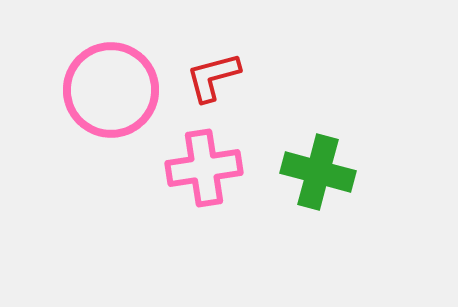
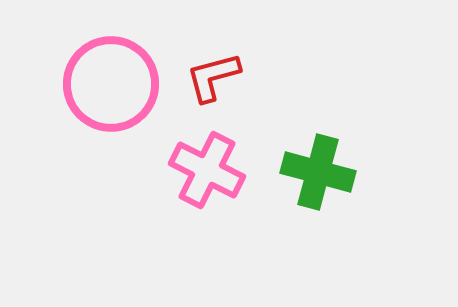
pink circle: moved 6 px up
pink cross: moved 3 px right, 2 px down; rotated 36 degrees clockwise
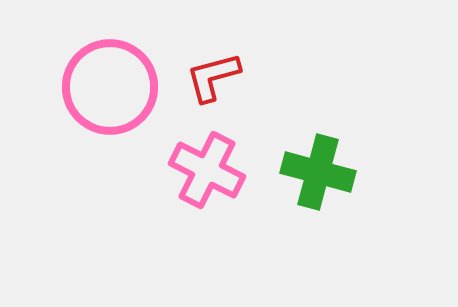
pink circle: moved 1 px left, 3 px down
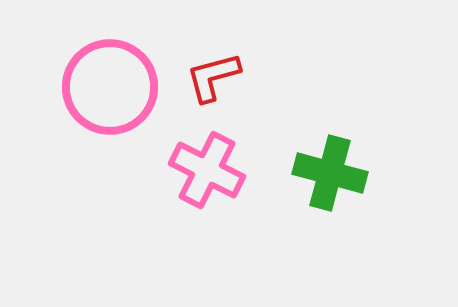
green cross: moved 12 px right, 1 px down
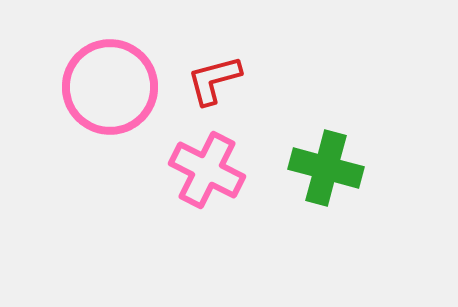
red L-shape: moved 1 px right, 3 px down
green cross: moved 4 px left, 5 px up
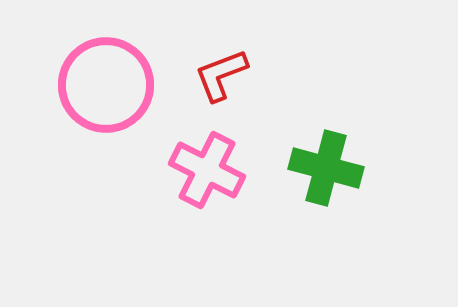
red L-shape: moved 7 px right, 5 px up; rotated 6 degrees counterclockwise
pink circle: moved 4 px left, 2 px up
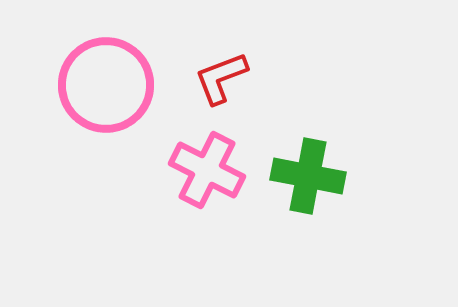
red L-shape: moved 3 px down
green cross: moved 18 px left, 8 px down; rotated 4 degrees counterclockwise
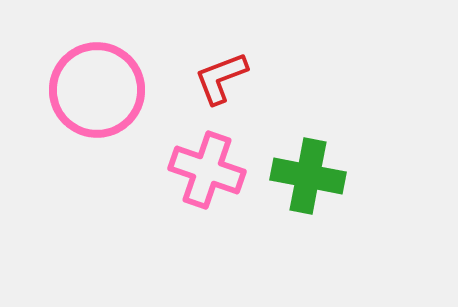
pink circle: moved 9 px left, 5 px down
pink cross: rotated 8 degrees counterclockwise
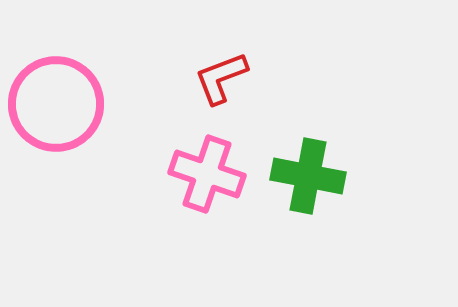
pink circle: moved 41 px left, 14 px down
pink cross: moved 4 px down
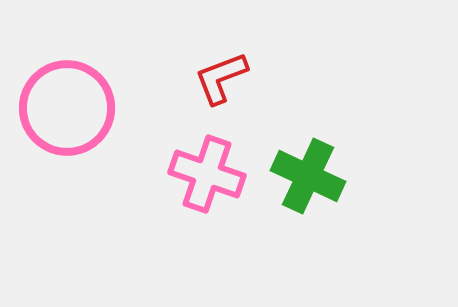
pink circle: moved 11 px right, 4 px down
green cross: rotated 14 degrees clockwise
